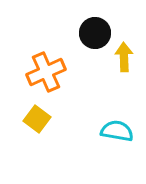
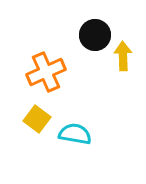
black circle: moved 2 px down
yellow arrow: moved 1 px left, 1 px up
cyan semicircle: moved 42 px left, 3 px down
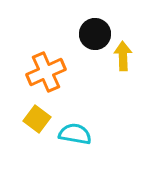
black circle: moved 1 px up
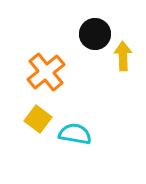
orange cross: rotated 15 degrees counterclockwise
yellow square: moved 1 px right
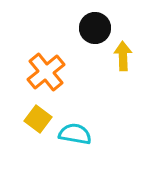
black circle: moved 6 px up
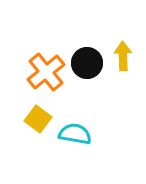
black circle: moved 8 px left, 35 px down
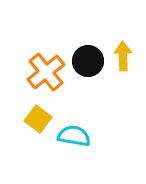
black circle: moved 1 px right, 2 px up
cyan semicircle: moved 1 px left, 2 px down
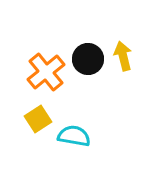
yellow arrow: rotated 12 degrees counterclockwise
black circle: moved 2 px up
yellow square: rotated 20 degrees clockwise
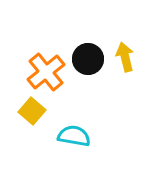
yellow arrow: moved 2 px right, 1 px down
yellow square: moved 6 px left, 8 px up; rotated 16 degrees counterclockwise
